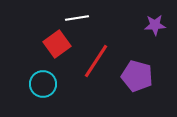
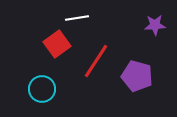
cyan circle: moved 1 px left, 5 px down
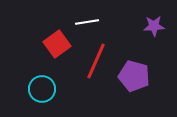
white line: moved 10 px right, 4 px down
purple star: moved 1 px left, 1 px down
red line: rotated 9 degrees counterclockwise
purple pentagon: moved 3 px left
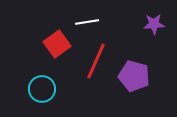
purple star: moved 2 px up
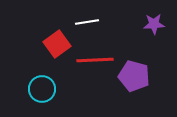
red line: moved 1 px left, 1 px up; rotated 63 degrees clockwise
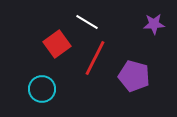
white line: rotated 40 degrees clockwise
red line: moved 2 px up; rotated 60 degrees counterclockwise
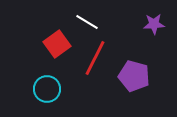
cyan circle: moved 5 px right
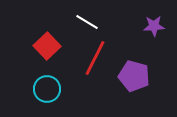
purple star: moved 2 px down
red square: moved 10 px left, 2 px down; rotated 8 degrees counterclockwise
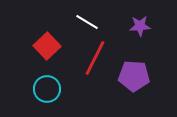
purple star: moved 14 px left
purple pentagon: rotated 12 degrees counterclockwise
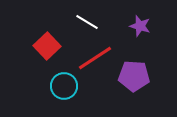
purple star: rotated 20 degrees clockwise
red line: rotated 30 degrees clockwise
cyan circle: moved 17 px right, 3 px up
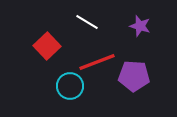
red line: moved 2 px right, 4 px down; rotated 12 degrees clockwise
cyan circle: moved 6 px right
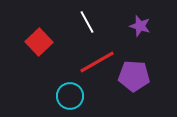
white line: rotated 30 degrees clockwise
red square: moved 8 px left, 4 px up
red line: rotated 9 degrees counterclockwise
cyan circle: moved 10 px down
